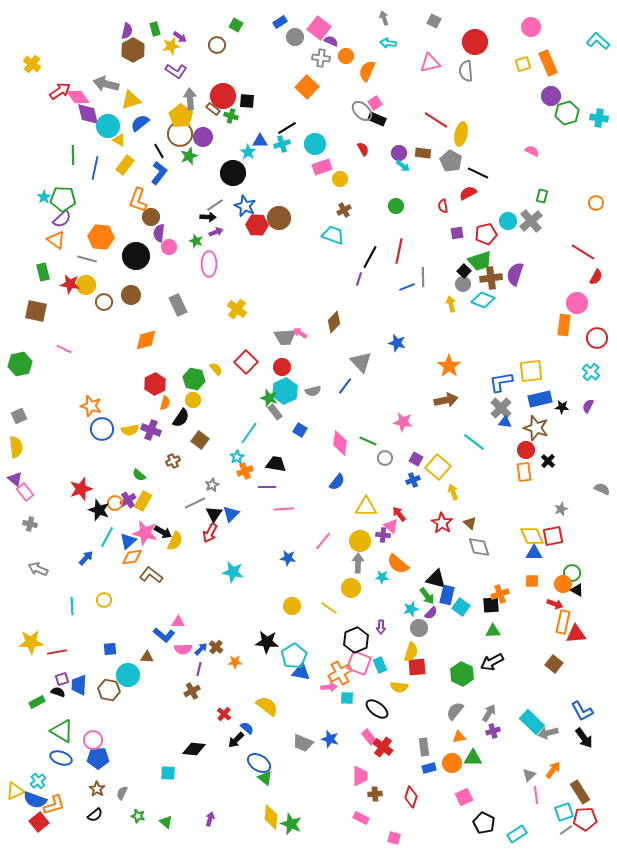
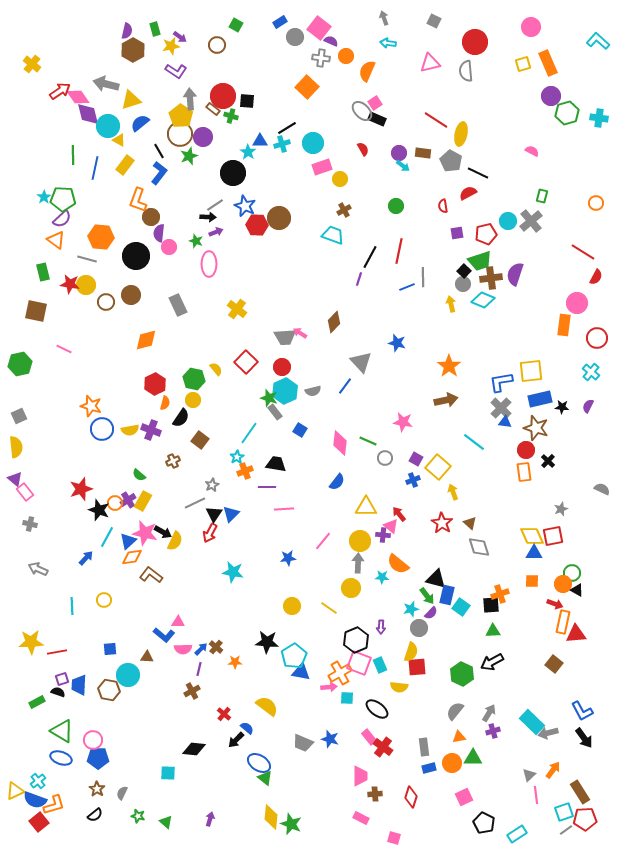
cyan circle at (315, 144): moved 2 px left, 1 px up
brown circle at (104, 302): moved 2 px right
blue star at (288, 558): rotated 14 degrees counterclockwise
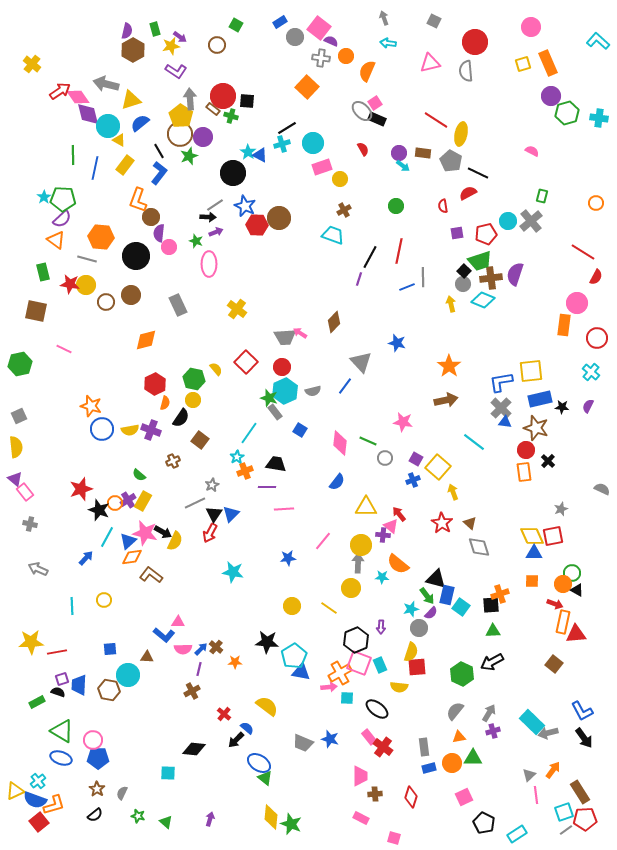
blue triangle at (260, 141): moved 14 px down; rotated 28 degrees clockwise
yellow circle at (360, 541): moved 1 px right, 4 px down
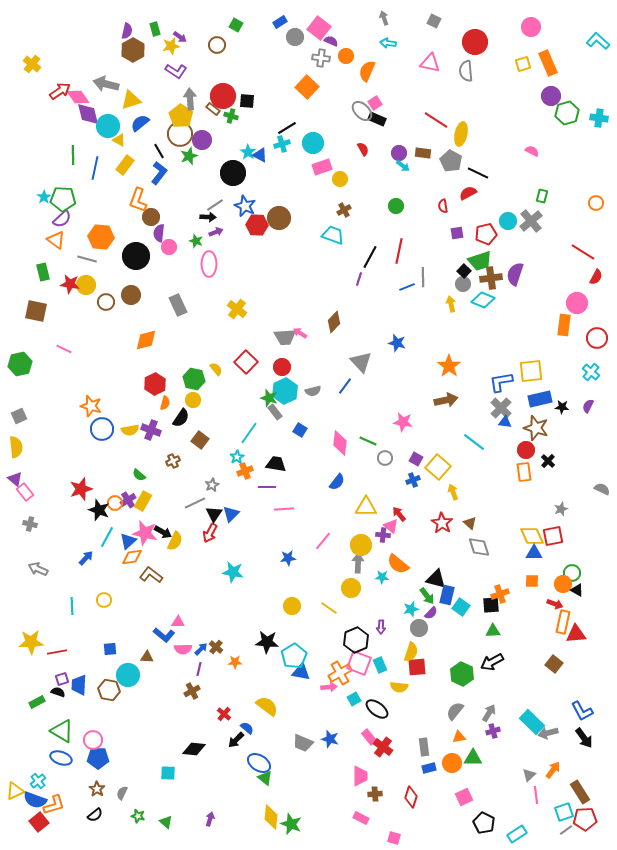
pink triangle at (430, 63): rotated 25 degrees clockwise
purple circle at (203, 137): moved 1 px left, 3 px down
cyan square at (347, 698): moved 7 px right, 1 px down; rotated 32 degrees counterclockwise
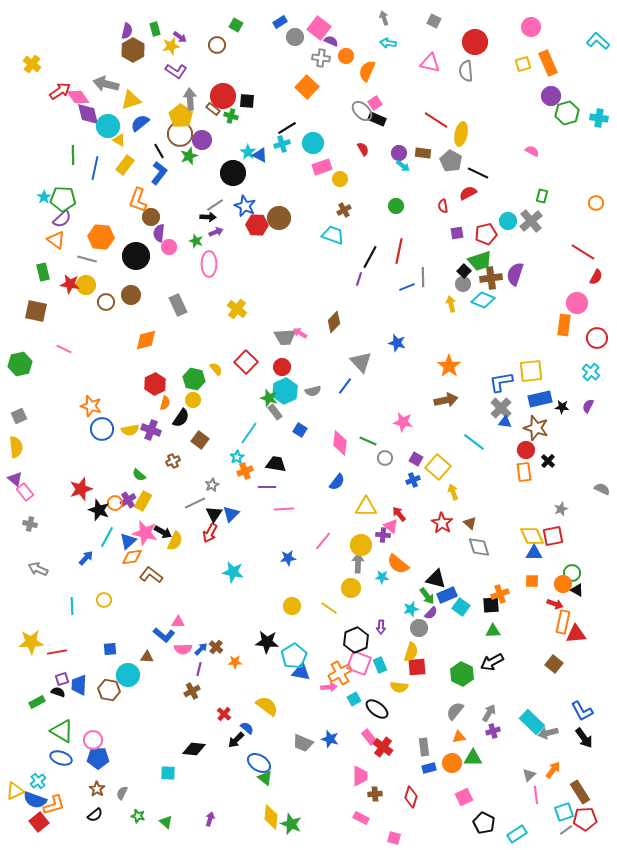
blue rectangle at (447, 595): rotated 54 degrees clockwise
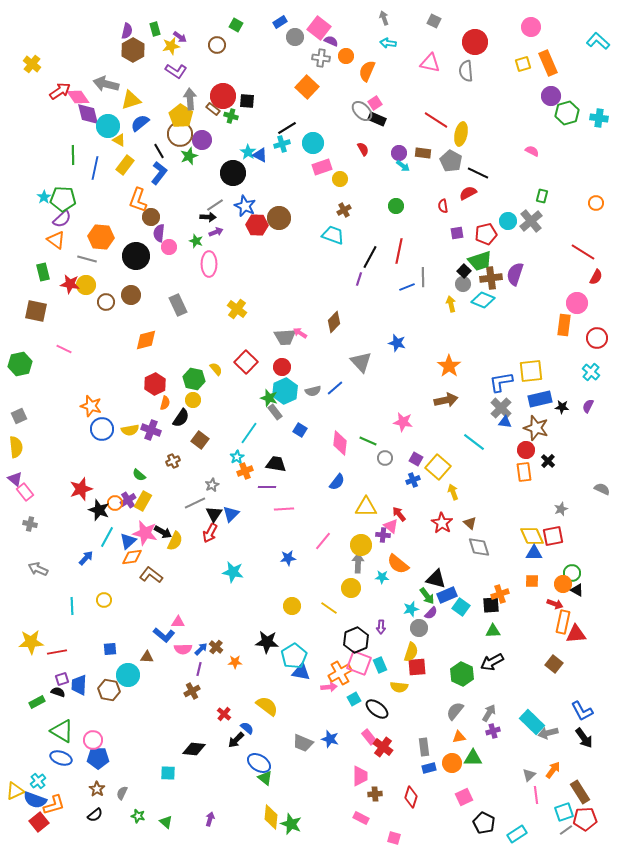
blue line at (345, 386): moved 10 px left, 2 px down; rotated 12 degrees clockwise
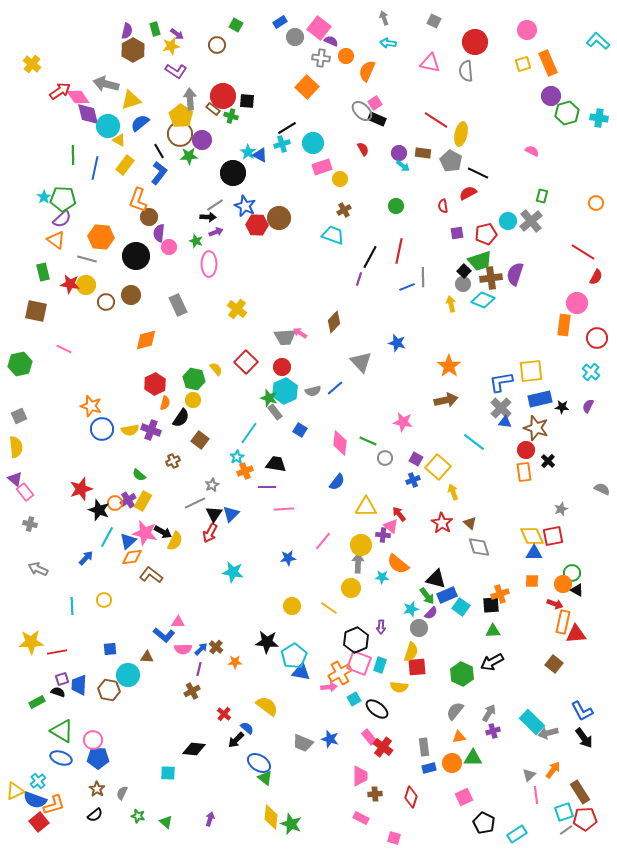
pink circle at (531, 27): moved 4 px left, 3 px down
purple arrow at (180, 37): moved 3 px left, 3 px up
green star at (189, 156): rotated 18 degrees clockwise
brown circle at (151, 217): moved 2 px left
cyan rectangle at (380, 665): rotated 42 degrees clockwise
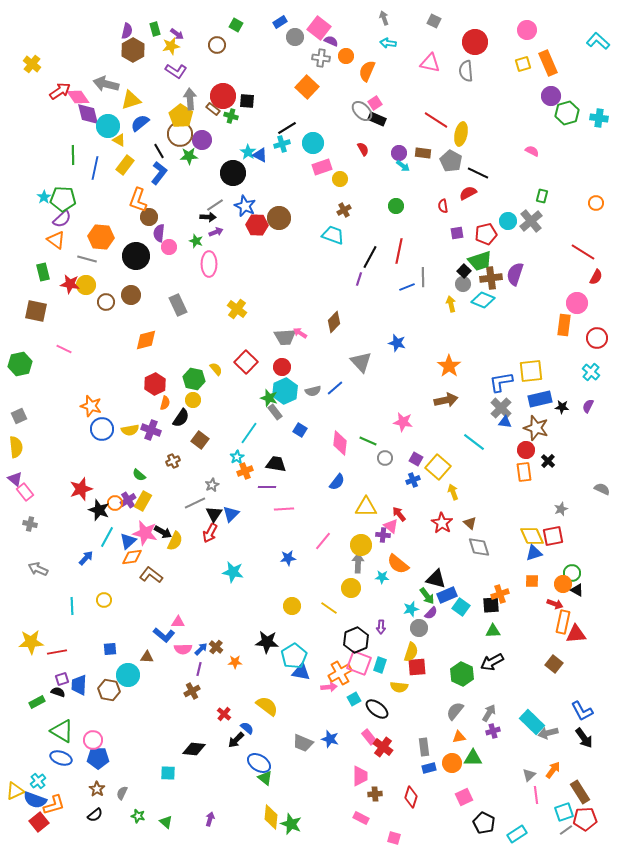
blue triangle at (534, 553): rotated 18 degrees counterclockwise
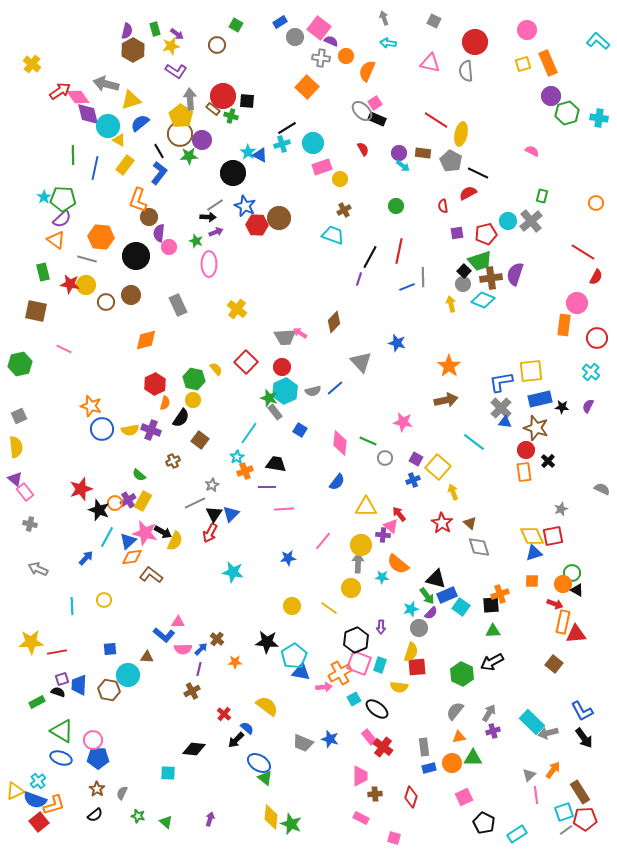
brown cross at (216, 647): moved 1 px right, 8 px up
pink arrow at (329, 687): moved 5 px left
